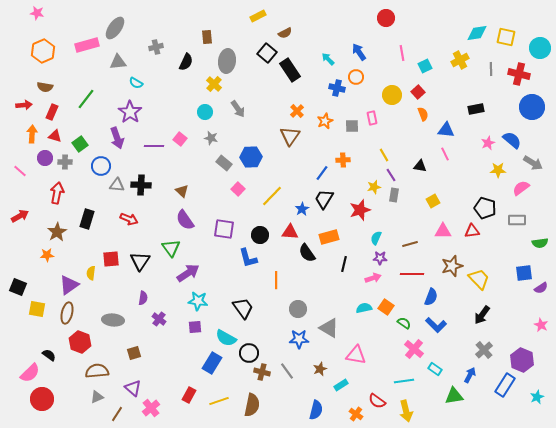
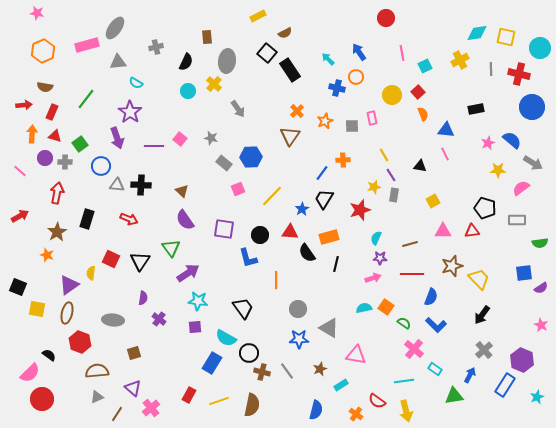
cyan circle at (205, 112): moved 17 px left, 21 px up
pink square at (238, 189): rotated 24 degrees clockwise
orange star at (47, 255): rotated 24 degrees clockwise
red square at (111, 259): rotated 30 degrees clockwise
black line at (344, 264): moved 8 px left
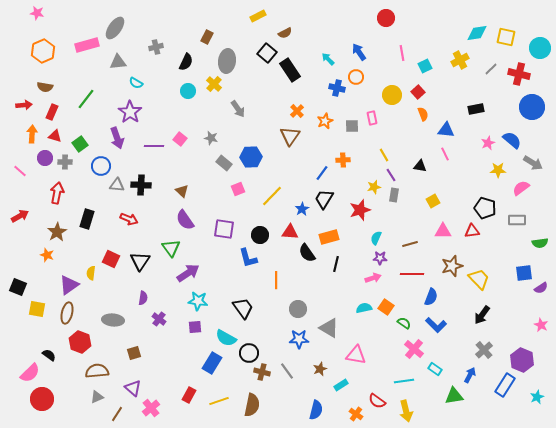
brown rectangle at (207, 37): rotated 32 degrees clockwise
gray line at (491, 69): rotated 48 degrees clockwise
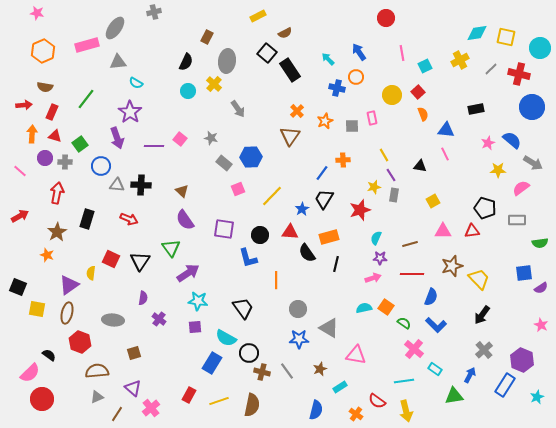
gray cross at (156, 47): moved 2 px left, 35 px up
cyan rectangle at (341, 385): moved 1 px left, 2 px down
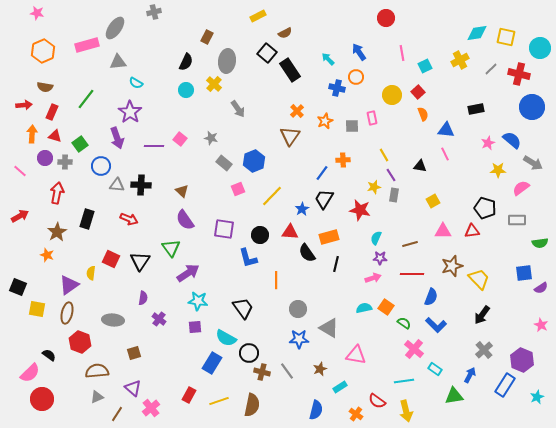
cyan circle at (188, 91): moved 2 px left, 1 px up
blue hexagon at (251, 157): moved 3 px right, 4 px down; rotated 20 degrees counterclockwise
red star at (360, 210): rotated 30 degrees clockwise
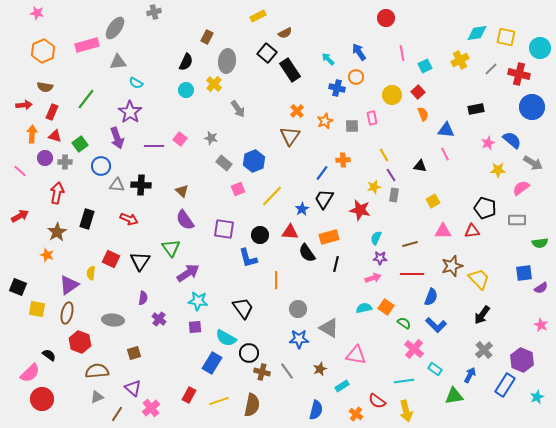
cyan rectangle at (340, 387): moved 2 px right, 1 px up
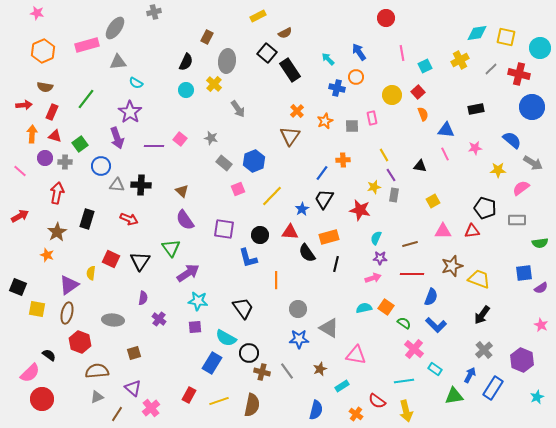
pink star at (488, 143): moved 13 px left, 5 px down; rotated 16 degrees clockwise
yellow trapezoid at (479, 279): rotated 25 degrees counterclockwise
blue rectangle at (505, 385): moved 12 px left, 3 px down
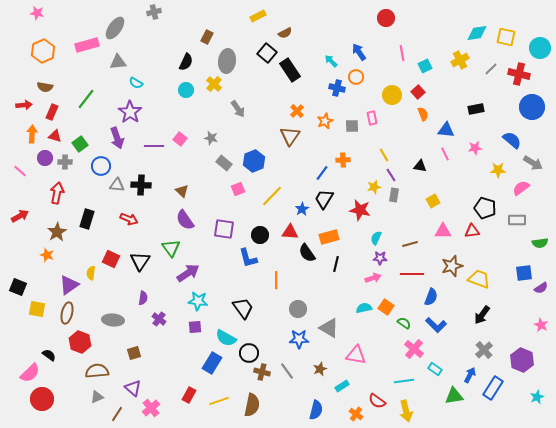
cyan arrow at (328, 59): moved 3 px right, 2 px down
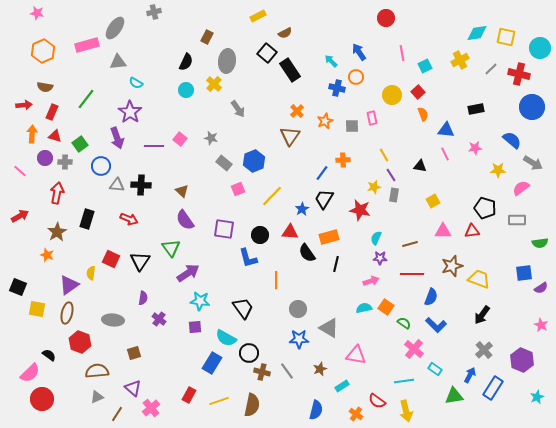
pink arrow at (373, 278): moved 2 px left, 3 px down
cyan star at (198, 301): moved 2 px right
